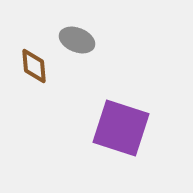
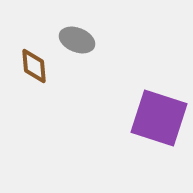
purple square: moved 38 px right, 10 px up
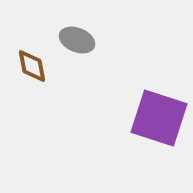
brown diamond: moved 2 px left; rotated 6 degrees counterclockwise
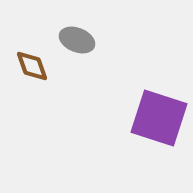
brown diamond: rotated 9 degrees counterclockwise
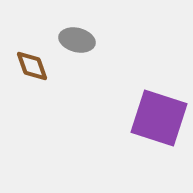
gray ellipse: rotated 8 degrees counterclockwise
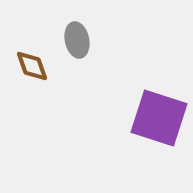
gray ellipse: rotated 64 degrees clockwise
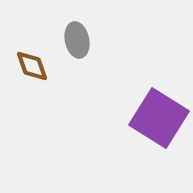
purple square: rotated 14 degrees clockwise
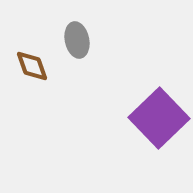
purple square: rotated 14 degrees clockwise
